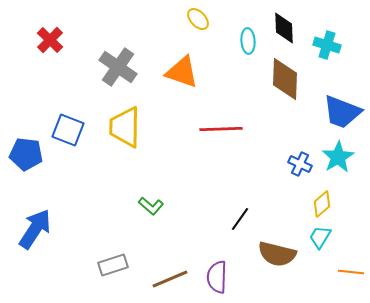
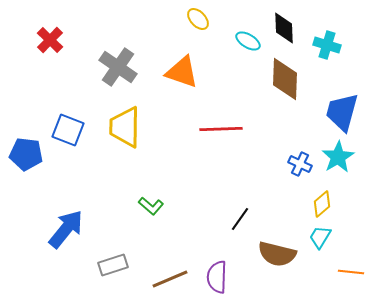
cyan ellipse: rotated 55 degrees counterclockwise
blue trapezoid: rotated 84 degrees clockwise
blue arrow: moved 31 px right; rotated 6 degrees clockwise
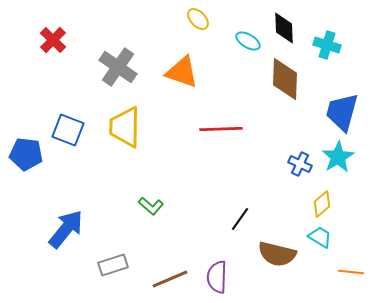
red cross: moved 3 px right
cyan trapezoid: rotated 90 degrees clockwise
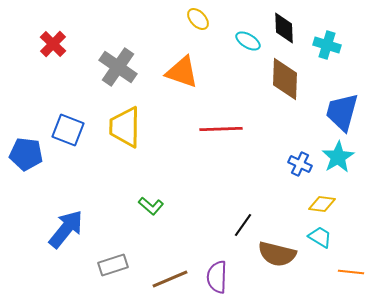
red cross: moved 4 px down
yellow diamond: rotated 48 degrees clockwise
black line: moved 3 px right, 6 px down
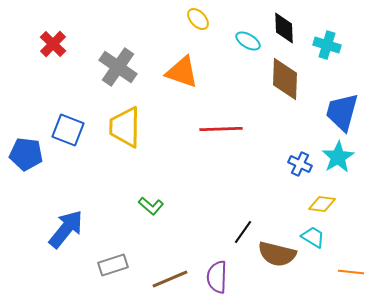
black line: moved 7 px down
cyan trapezoid: moved 7 px left
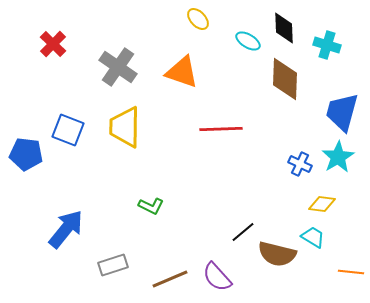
green L-shape: rotated 15 degrees counterclockwise
black line: rotated 15 degrees clockwise
purple semicircle: rotated 44 degrees counterclockwise
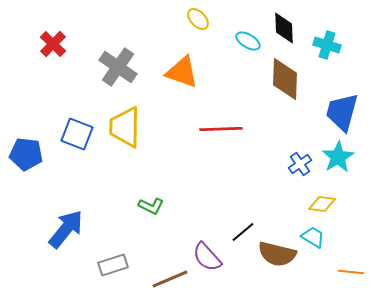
blue square: moved 9 px right, 4 px down
blue cross: rotated 30 degrees clockwise
purple semicircle: moved 10 px left, 20 px up
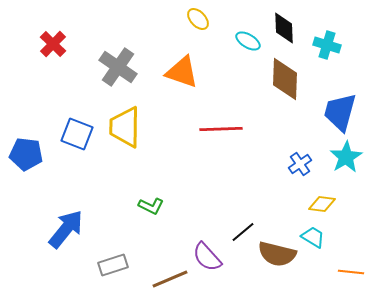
blue trapezoid: moved 2 px left
cyan star: moved 8 px right
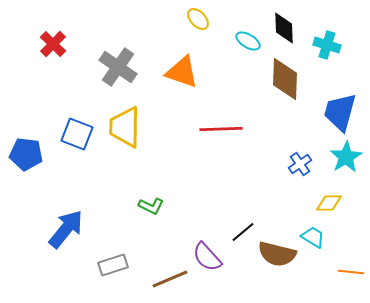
yellow diamond: moved 7 px right, 1 px up; rotated 8 degrees counterclockwise
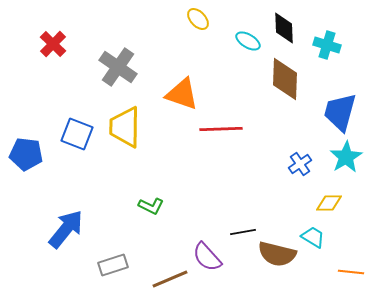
orange triangle: moved 22 px down
black line: rotated 30 degrees clockwise
